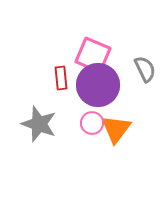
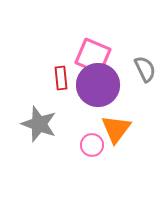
pink square: moved 1 px down
pink circle: moved 22 px down
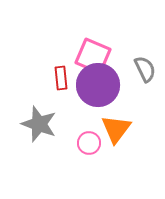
pink circle: moved 3 px left, 2 px up
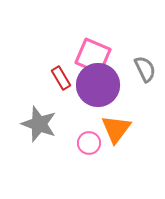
red rectangle: rotated 25 degrees counterclockwise
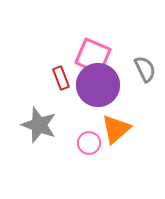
red rectangle: rotated 10 degrees clockwise
gray star: moved 1 px down
orange triangle: rotated 12 degrees clockwise
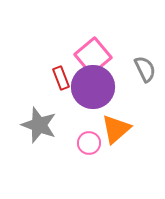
pink square: rotated 27 degrees clockwise
purple circle: moved 5 px left, 2 px down
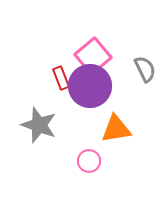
purple circle: moved 3 px left, 1 px up
orange triangle: rotated 32 degrees clockwise
pink circle: moved 18 px down
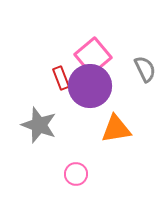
pink circle: moved 13 px left, 13 px down
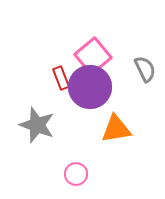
purple circle: moved 1 px down
gray star: moved 2 px left
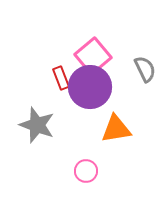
pink circle: moved 10 px right, 3 px up
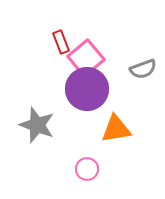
pink square: moved 7 px left, 2 px down
gray semicircle: moved 2 px left; rotated 96 degrees clockwise
red rectangle: moved 36 px up
purple circle: moved 3 px left, 2 px down
pink circle: moved 1 px right, 2 px up
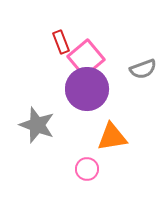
orange triangle: moved 4 px left, 8 px down
